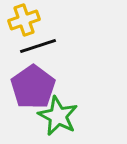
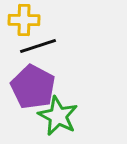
yellow cross: rotated 20 degrees clockwise
purple pentagon: rotated 9 degrees counterclockwise
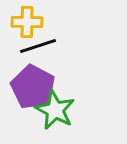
yellow cross: moved 3 px right, 2 px down
green star: moved 3 px left, 6 px up
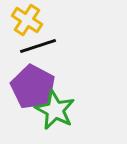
yellow cross: moved 2 px up; rotated 32 degrees clockwise
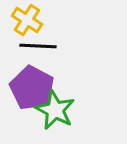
black line: rotated 21 degrees clockwise
purple pentagon: moved 1 px left, 1 px down
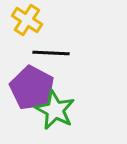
black line: moved 13 px right, 7 px down
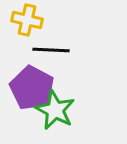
yellow cross: rotated 20 degrees counterclockwise
black line: moved 3 px up
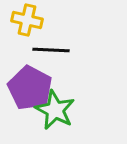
purple pentagon: moved 2 px left
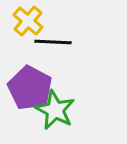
yellow cross: moved 1 px right, 1 px down; rotated 28 degrees clockwise
black line: moved 2 px right, 8 px up
